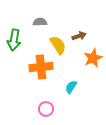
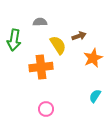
cyan semicircle: moved 24 px right, 9 px down
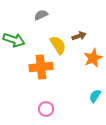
gray semicircle: moved 1 px right, 7 px up; rotated 24 degrees counterclockwise
green arrow: rotated 80 degrees counterclockwise
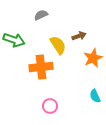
cyan semicircle: rotated 56 degrees counterclockwise
pink circle: moved 4 px right, 3 px up
